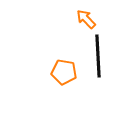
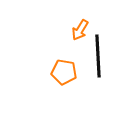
orange arrow: moved 6 px left, 11 px down; rotated 105 degrees counterclockwise
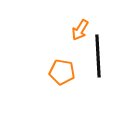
orange pentagon: moved 2 px left
